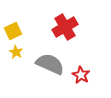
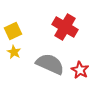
red cross: rotated 30 degrees counterclockwise
yellow star: moved 2 px left
red star: moved 1 px left, 5 px up
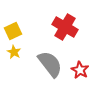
gray semicircle: rotated 28 degrees clockwise
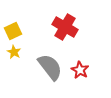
gray semicircle: moved 3 px down
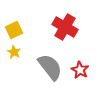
yellow square: moved 1 px right, 1 px up
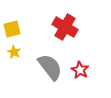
yellow square: moved 2 px left, 1 px up; rotated 12 degrees clockwise
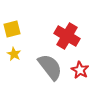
red cross: moved 2 px right, 9 px down
yellow star: moved 2 px down
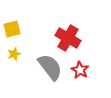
red cross: moved 1 px right, 2 px down
yellow star: rotated 24 degrees clockwise
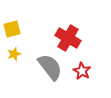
red star: moved 2 px right, 1 px down
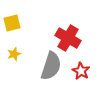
yellow square: moved 6 px up
gray semicircle: moved 1 px right, 1 px up; rotated 56 degrees clockwise
red star: moved 1 px left
